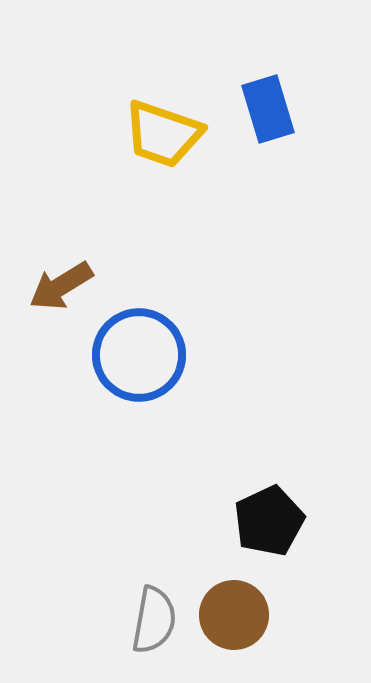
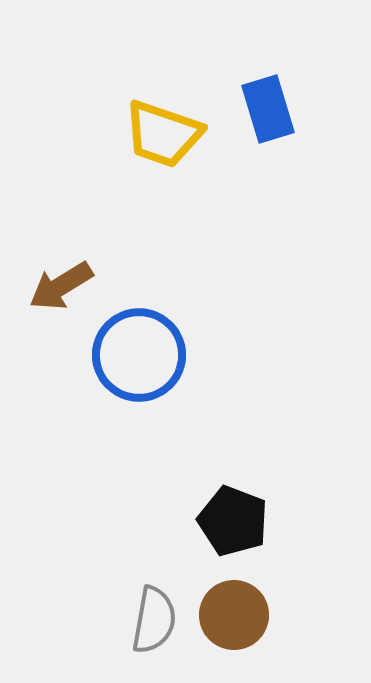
black pentagon: moved 36 px left; rotated 26 degrees counterclockwise
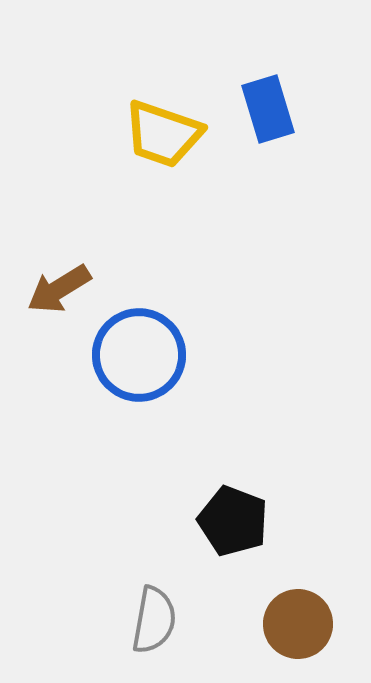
brown arrow: moved 2 px left, 3 px down
brown circle: moved 64 px right, 9 px down
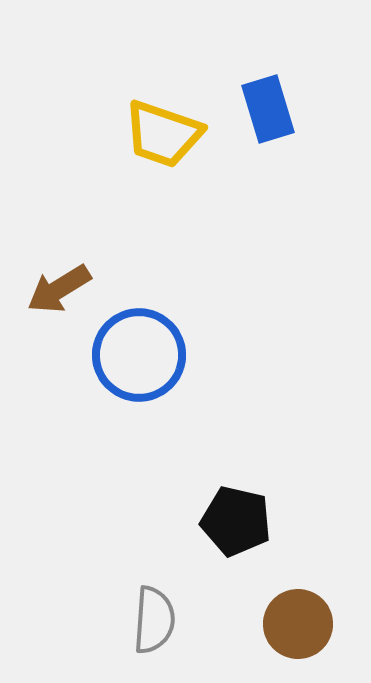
black pentagon: moved 3 px right; rotated 8 degrees counterclockwise
gray semicircle: rotated 6 degrees counterclockwise
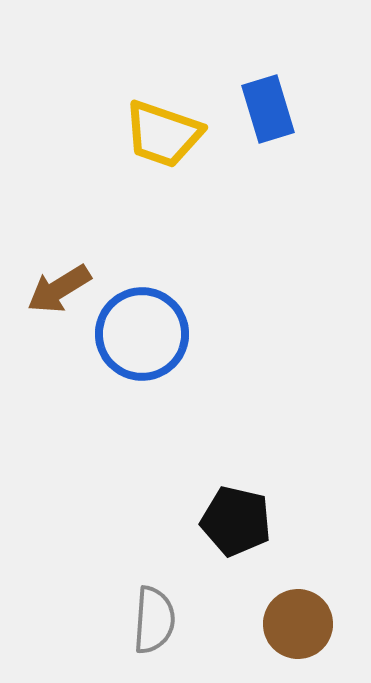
blue circle: moved 3 px right, 21 px up
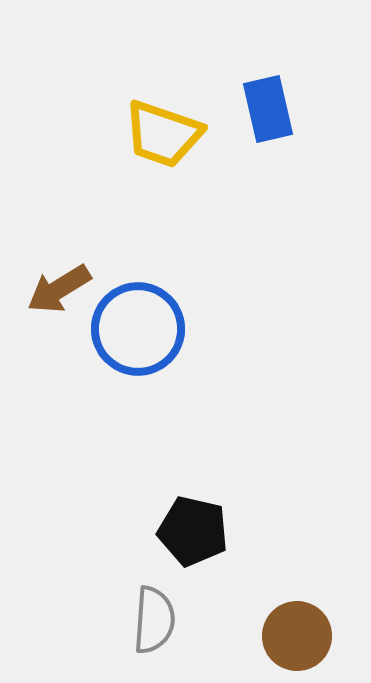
blue rectangle: rotated 4 degrees clockwise
blue circle: moved 4 px left, 5 px up
black pentagon: moved 43 px left, 10 px down
brown circle: moved 1 px left, 12 px down
